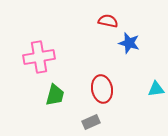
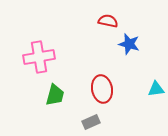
blue star: moved 1 px down
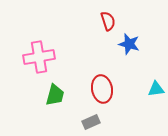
red semicircle: rotated 60 degrees clockwise
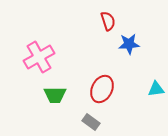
blue star: rotated 20 degrees counterclockwise
pink cross: rotated 20 degrees counterclockwise
red ellipse: rotated 36 degrees clockwise
green trapezoid: rotated 75 degrees clockwise
gray rectangle: rotated 60 degrees clockwise
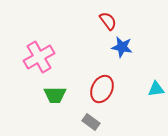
red semicircle: rotated 18 degrees counterclockwise
blue star: moved 7 px left, 3 px down; rotated 15 degrees clockwise
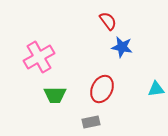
gray rectangle: rotated 48 degrees counterclockwise
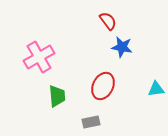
red ellipse: moved 1 px right, 3 px up
green trapezoid: moved 2 px right, 1 px down; rotated 95 degrees counterclockwise
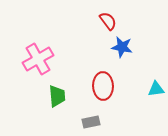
pink cross: moved 1 px left, 2 px down
red ellipse: rotated 28 degrees counterclockwise
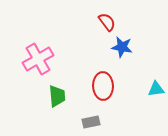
red semicircle: moved 1 px left, 1 px down
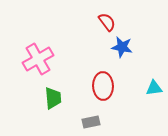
cyan triangle: moved 2 px left, 1 px up
green trapezoid: moved 4 px left, 2 px down
